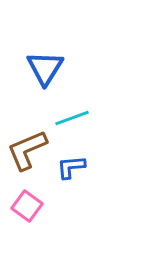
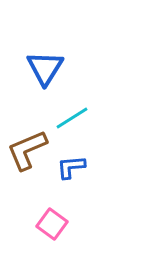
cyan line: rotated 12 degrees counterclockwise
pink square: moved 25 px right, 18 px down
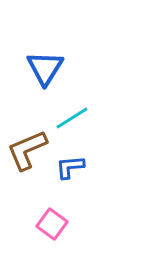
blue L-shape: moved 1 px left
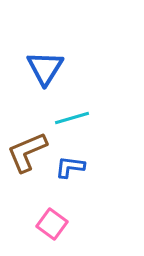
cyan line: rotated 16 degrees clockwise
brown L-shape: moved 2 px down
blue L-shape: rotated 12 degrees clockwise
